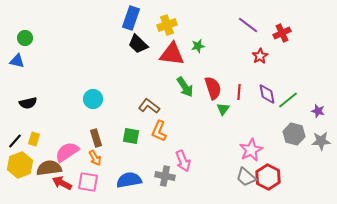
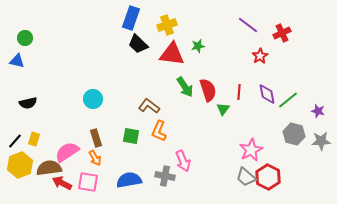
red semicircle: moved 5 px left, 2 px down
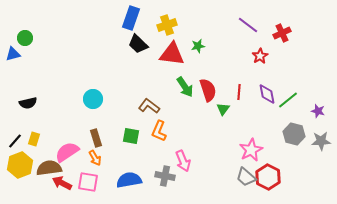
blue triangle: moved 4 px left, 7 px up; rotated 28 degrees counterclockwise
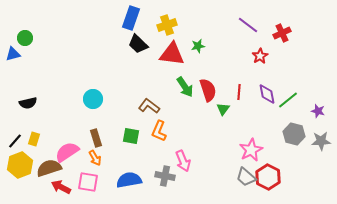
brown semicircle: rotated 10 degrees counterclockwise
red arrow: moved 1 px left, 4 px down
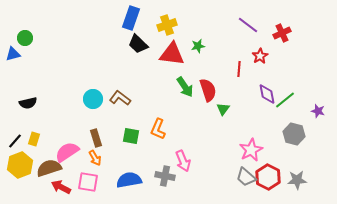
red line: moved 23 px up
green line: moved 3 px left
brown L-shape: moved 29 px left, 8 px up
orange L-shape: moved 1 px left, 2 px up
gray star: moved 24 px left, 39 px down
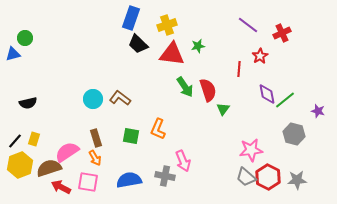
pink star: rotated 20 degrees clockwise
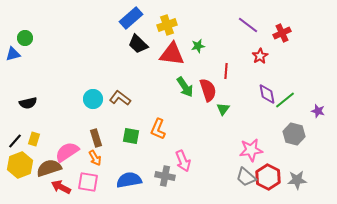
blue rectangle: rotated 30 degrees clockwise
red line: moved 13 px left, 2 px down
